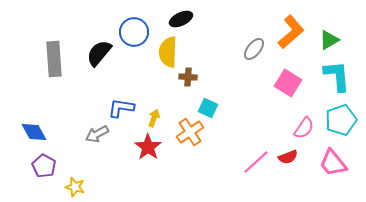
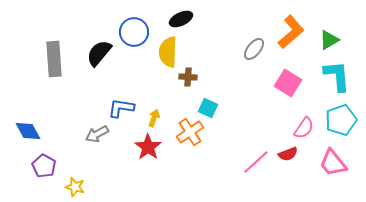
blue diamond: moved 6 px left, 1 px up
red semicircle: moved 3 px up
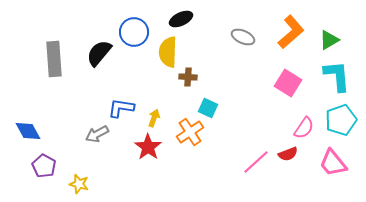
gray ellipse: moved 11 px left, 12 px up; rotated 75 degrees clockwise
yellow star: moved 4 px right, 3 px up
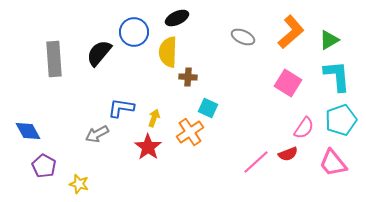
black ellipse: moved 4 px left, 1 px up
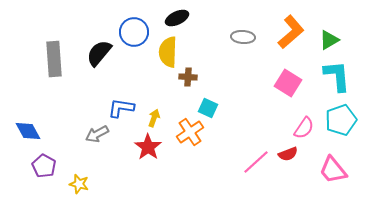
gray ellipse: rotated 20 degrees counterclockwise
pink trapezoid: moved 7 px down
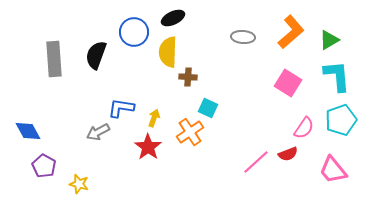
black ellipse: moved 4 px left
black semicircle: moved 3 px left, 2 px down; rotated 20 degrees counterclockwise
gray arrow: moved 1 px right, 2 px up
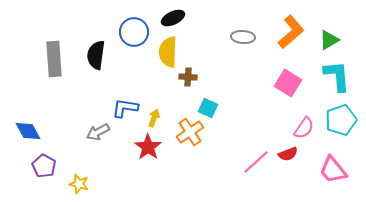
black semicircle: rotated 12 degrees counterclockwise
blue L-shape: moved 4 px right
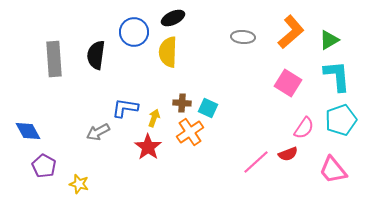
brown cross: moved 6 px left, 26 px down
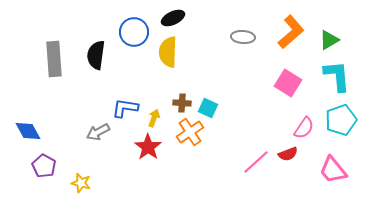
yellow star: moved 2 px right, 1 px up
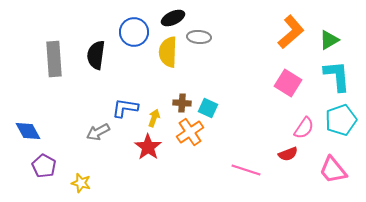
gray ellipse: moved 44 px left
pink line: moved 10 px left, 8 px down; rotated 60 degrees clockwise
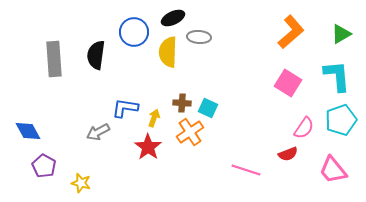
green triangle: moved 12 px right, 6 px up
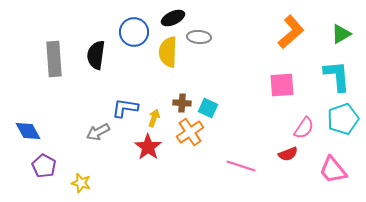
pink square: moved 6 px left, 2 px down; rotated 36 degrees counterclockwise
cyan pentagon: moved 2 px right, 1 px up
pink line: moved 5 px left, 4 px up
